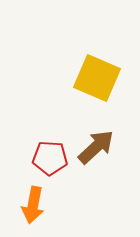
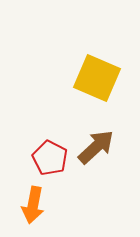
red pentagon: rotated 24 degrees clockwise
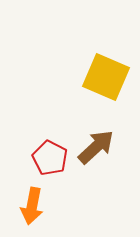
yellow square: moved 9 px right, 1 px up
orange arrow: moved 1 px left, 1 px down
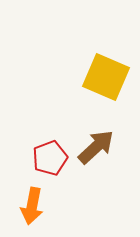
red pentagon: rotated 24 degrees clockwise
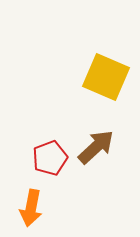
orange arrow: moved 1 px left, 2 px down
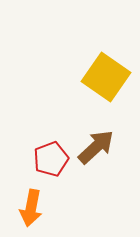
yellow square: rotated 12 degrees clockwise
red pentagon: moved 1 px right, 1 px down
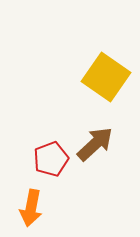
brown arrow: moved 1 px left, 3 px up
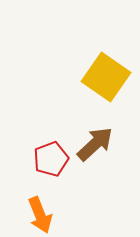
orange arrow: moved 9 px right, 7 px down; rotated 33 degrees counterclockwise
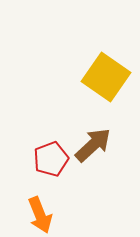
brown arrow: moved 2 px left, 1 px down
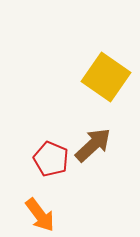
red pentagon: rotated 28 degrees counterclockwise
orange arrow: rotated 15 degrees counterclockwise
